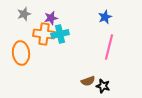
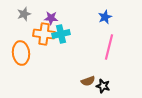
purple star: rotated 16 degrees clockwise
cyan cross: moved 1 px right
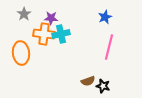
gray star: rotated 16 degrees counterclockwise
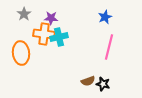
cyan cross: moved 2 px left, 3 px down
black star: moved 2 px up
